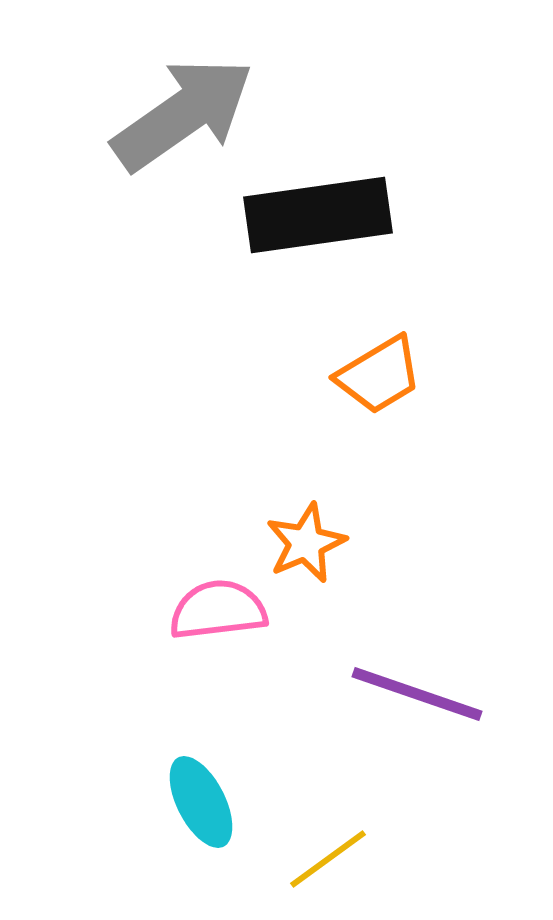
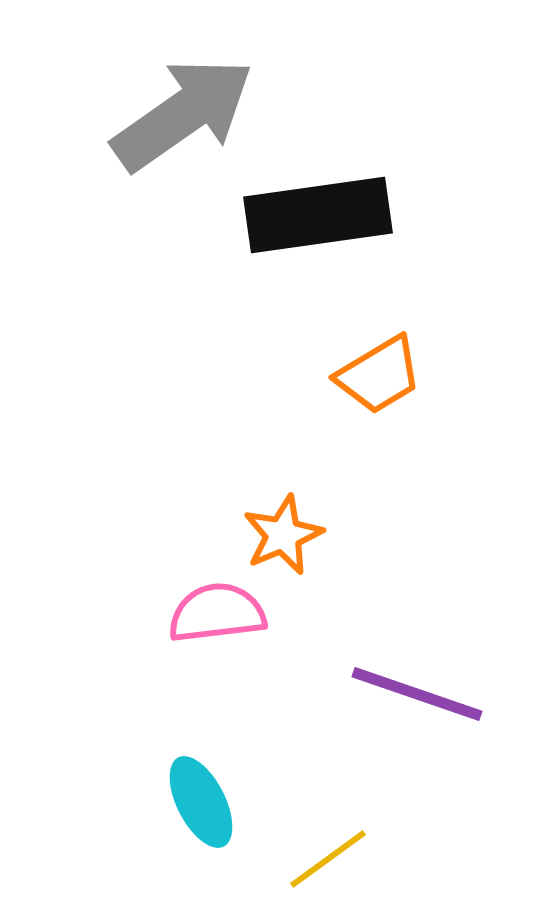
orange star: moved 23 px left, 8 px up
pink semicircle: moved 1 px left, 3 px down
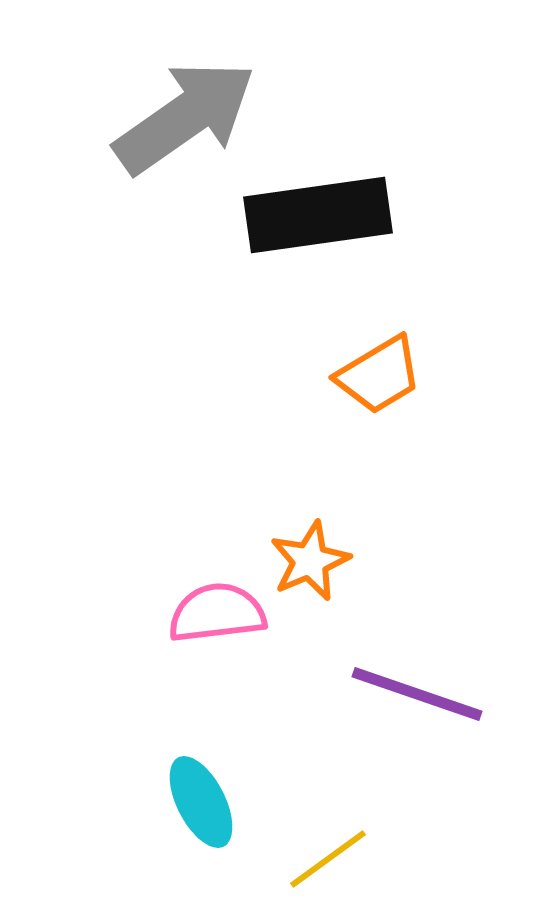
gray arrow: moved 2 px right, 3 px down
orange star: moved 27 px right, 26 px down
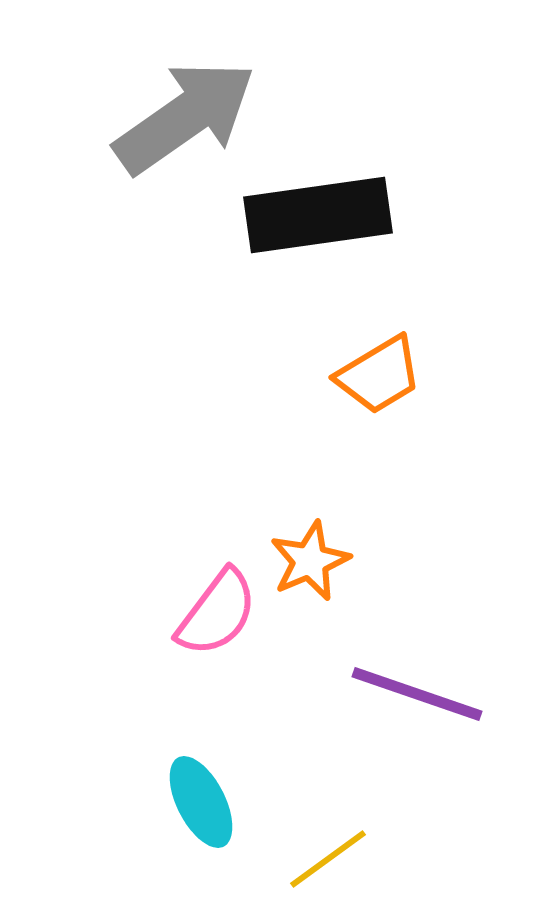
pink semicircle: rotated 134 degrees clockwise
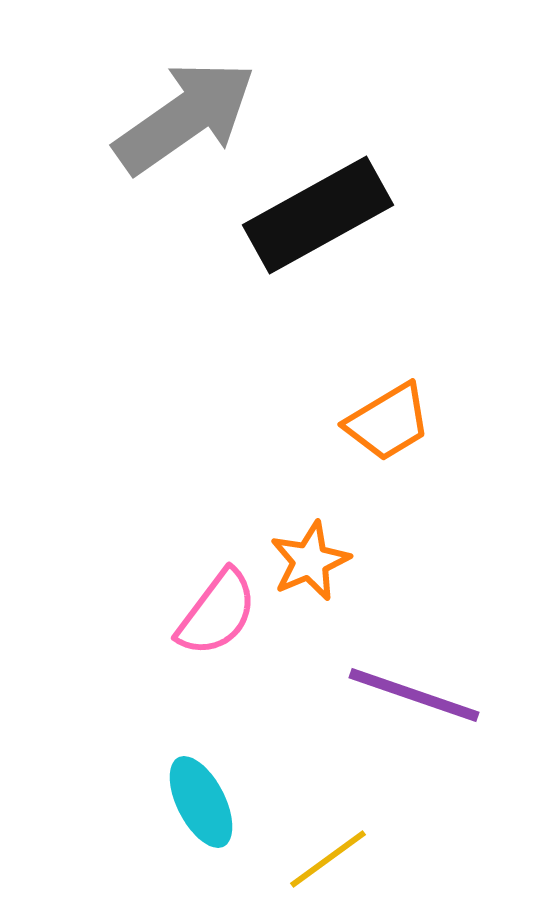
black rectangle: rotated 21 degrees counterclockwise
orange trapezoid: moved 9 px right, 47 px down
purple line: moved 3 px left, 1 px down
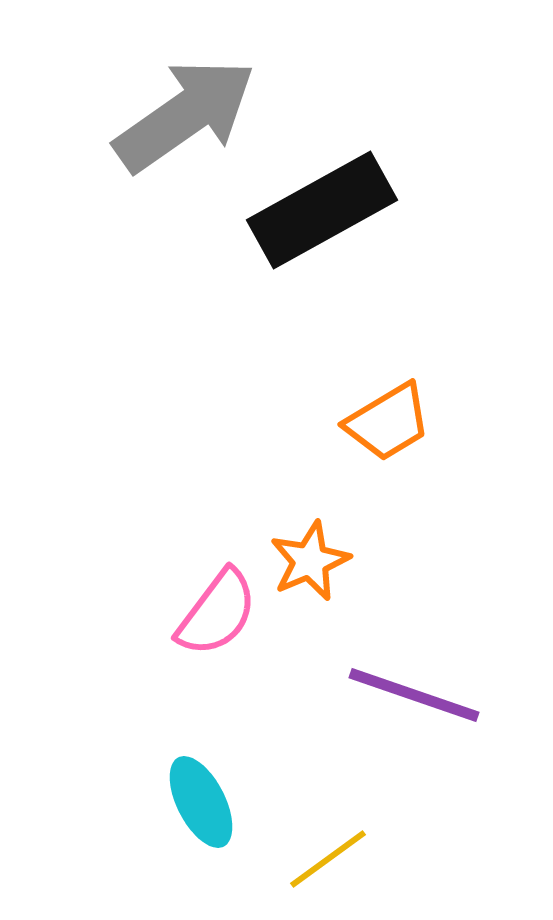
gray arrow: moved 2 px up
black rectangle: moved 4 px right, 5 px up
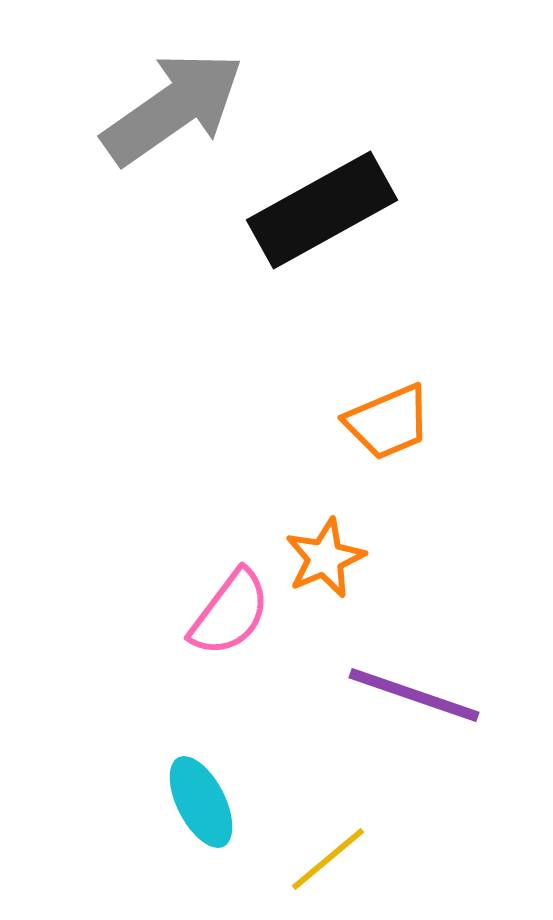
gray arrow: moved 12 px left, 7 px up
orange trapezoid: rotated 8 degrees clockwise
orange star: moved 15 px right, 3 px up
pink semicircle: moved 13 px right
yellow line: rotated 4 degrees counterclockwise
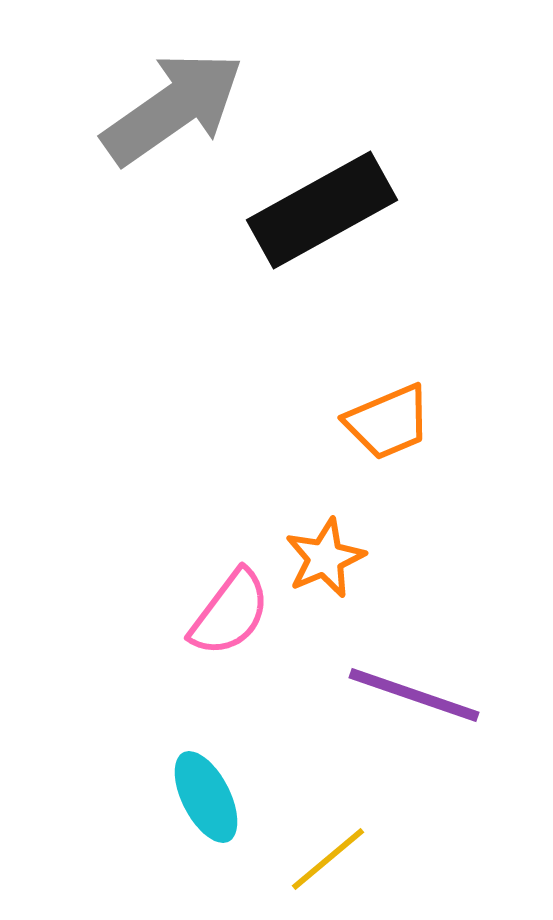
cyan ellipse: moved 5 px right, 5 px up
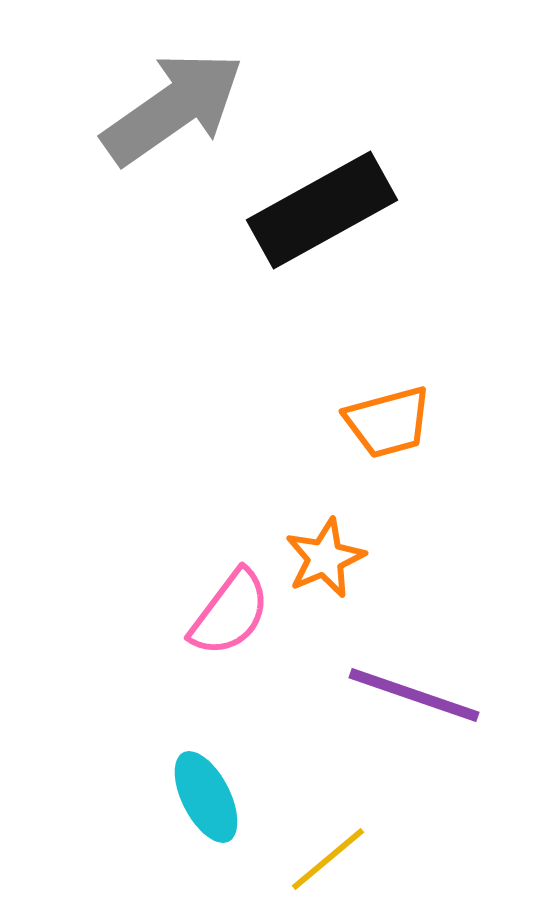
orange trapezoid: rotated 8 degrees clockwise
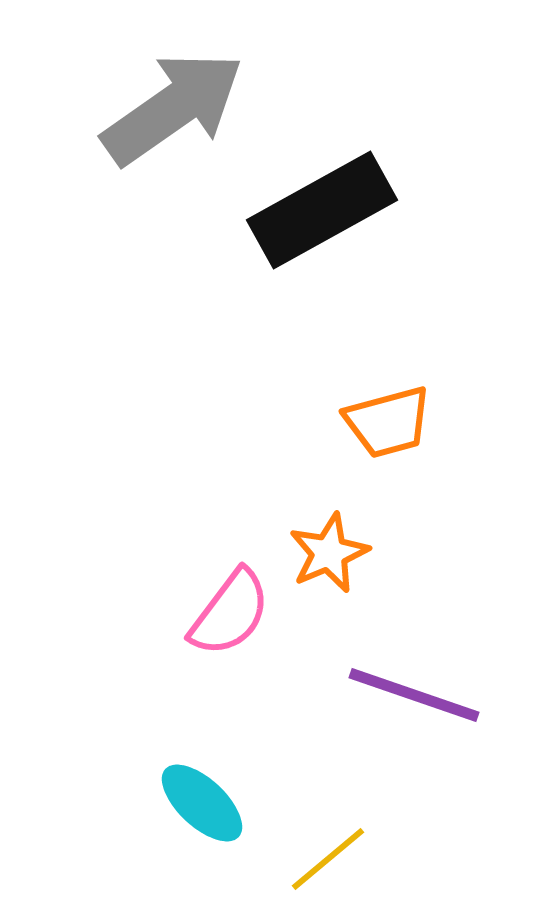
orange star: moved 4 px right, 5 px up
cyan ellipse: moved 4 px left, 6 px down; rotated 20 degrees counterclockwise
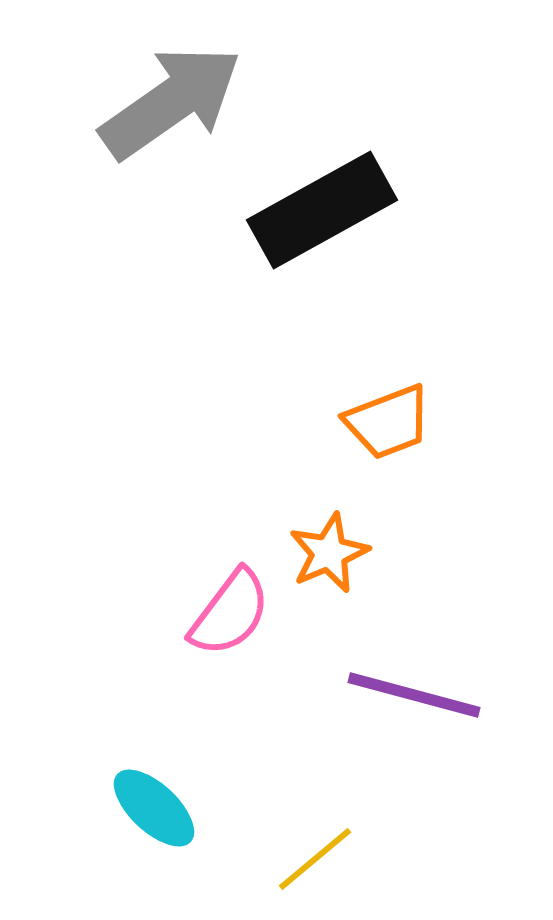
gray arrow: moved 2 px left, 6 px up
orange trapezoid: rotated 6 degrees counterclockwise
purple line: rotated 4 degrees counterclockwise
cyan ellipse: moved 48 px left, 5 px down
yellow line: moved 13 px left
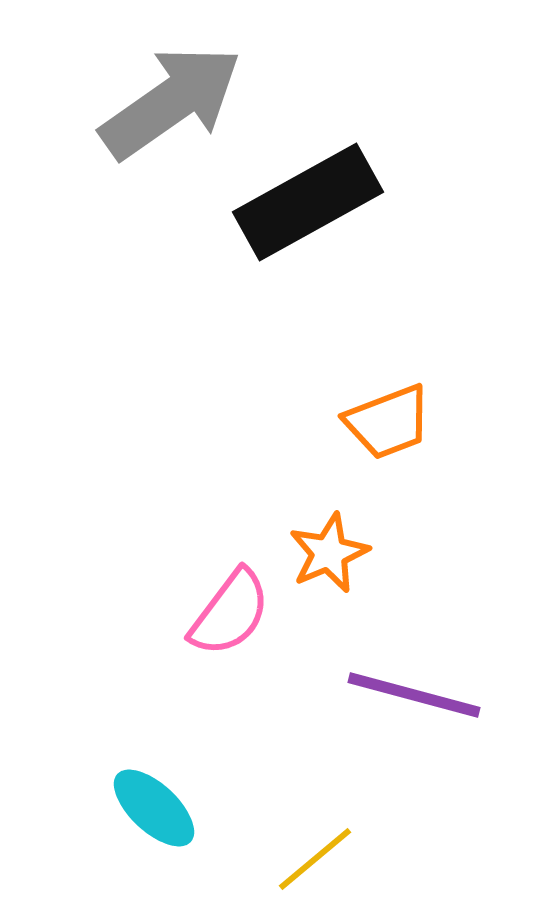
black rectangle: moved 14 px left, 8 px up
